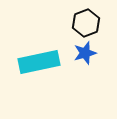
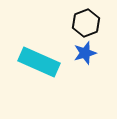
cyan rectangle: rotated 36 degrees clockwise
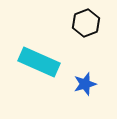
blue star: moved 31 px down
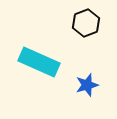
blue star: moved 2 px right, 1 px down
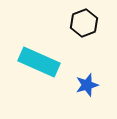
black hexagon: moved 2 px left
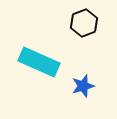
blue star: moved 4 px left, 1 px down
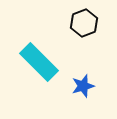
cyan rectangle: rotated 21 degrees clockwise
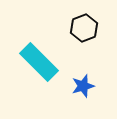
black hexagon: moved 5 px down
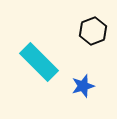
black hexagon: moved 9 px right, 3 px down
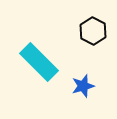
black hexagon: rotated 12 degrees counterclockwise
